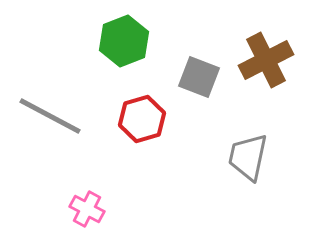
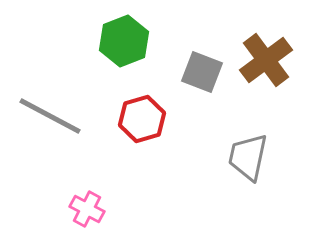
brown cross: rotated 10 degrees counterclockwise
gray square: moved 3 px right, 5 px up
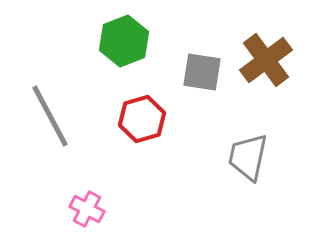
gray square: rotated 12 degrees counterclockwise
gray line: rotated 34 degrees clockwise
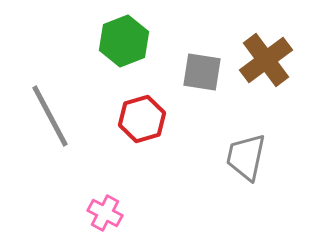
gray trapezoid: moved 2 px left
pink cross: moved 18 px right, 4 px down
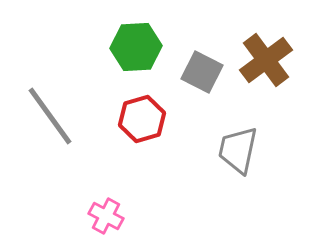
green hexagon: moved 12 px right, 6 px down; rotated 18 degrees clockwise
gray square: rotated 18 degrees clockwise
gray line: rotated 8 degrees counterclockwise
gray trapezoid: moved 8 px left, 7 px up
pink cross: moved 1 px right, 3 px down
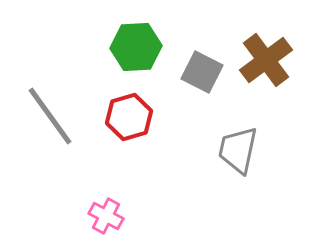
red hexagon: moved 13 px left, 2 px up
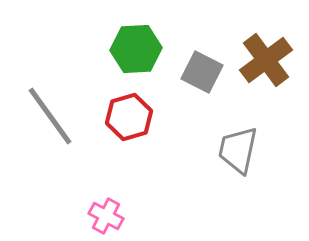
green hexagon: moved 2 px down
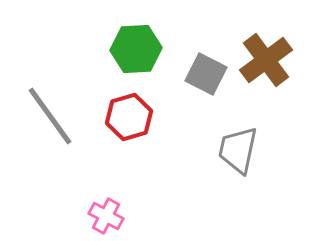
gray square: moved 4 px right, 2 px down
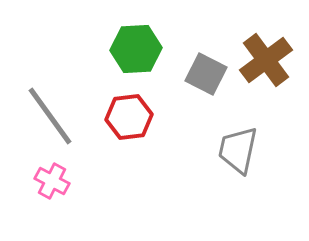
red hexagon: rotated 9 degrees clockwise
pink cross: moved 54 px left, 35 px up
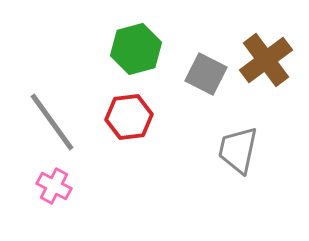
green hexagon: rotated 12 degrees counterclockwise
gray line: moved 2 px right, 6 px down
pink cross: moved 2 px right, 5 px down
